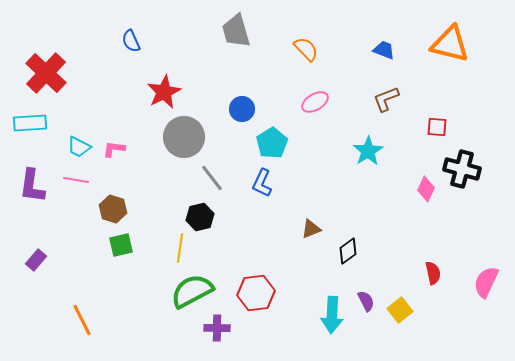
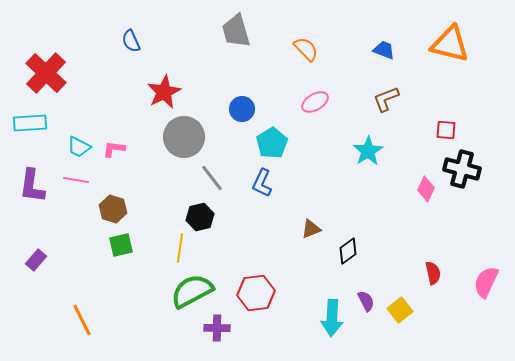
red square: moved 9 px right, 3 px down
cyan arrow: moved 3 px down
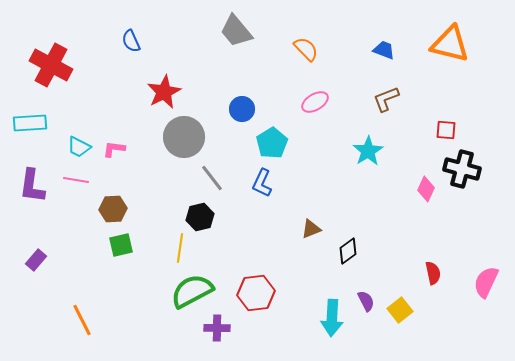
gray trapezoid: rotated 24 degrees counterclockwise
red cross: moved 5 px right, 8 px up; rotated 15 degrees counterclockwise
brown hexagon: rotated 20 degrees counterclockwise
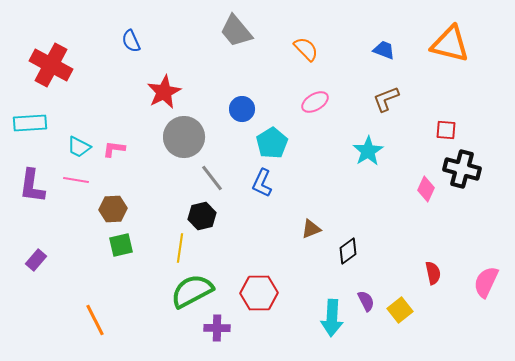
black hexagon: moved 2 px right, 1 px up
red hexagon: moved 3 px right; rotated 6 degrees clockwise
orange line: moved 13 px right
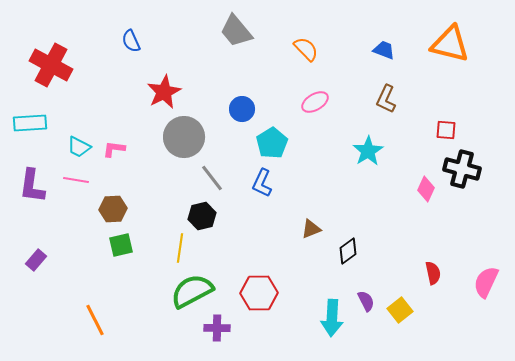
brown L-shape: rotated 44 degrees counterclockwise
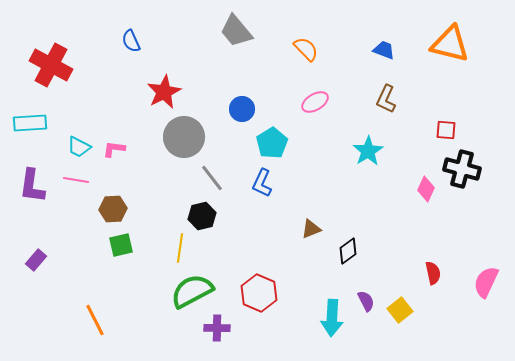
red hexagon: rotated 24 degrees clockwise
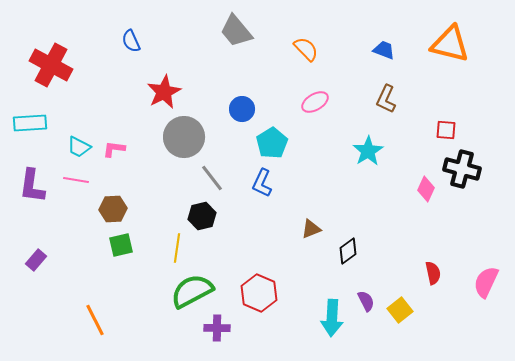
yellow line: moved 3 px left
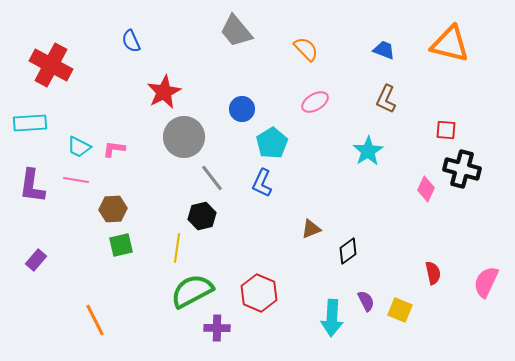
yellow square: rotated 30 degrees counterclockwise
